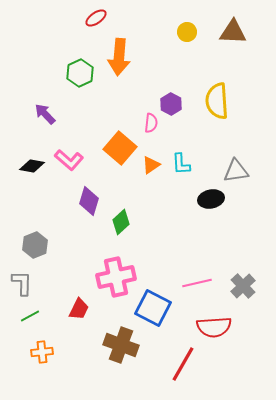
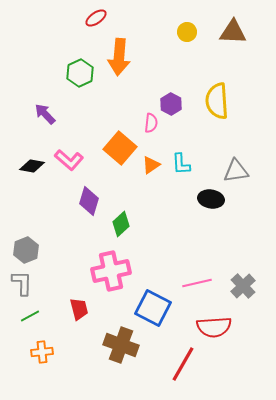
black ellipse: rotated 20 degrees clockwise
green diamond: moved 2 px down
gray hexagon: moved 9 px left, 5 px down
pink cross: moved 5 px left, 6 px up
red trapezoid: rotated 40 degrees counterclockwise
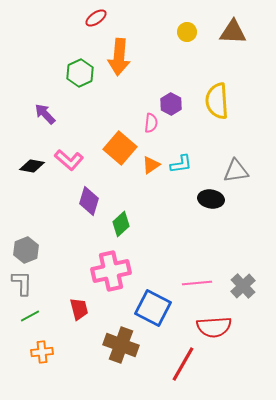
cyan L-shape: rotated 95 degrees counterclockwise
pink line: rotated 8 degrees clockwise
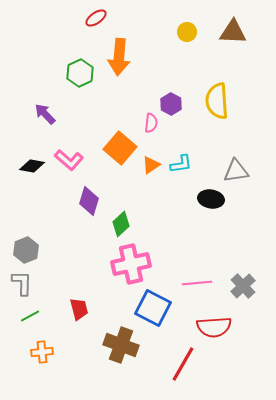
pink cross: moved 20 px right, 7 px up
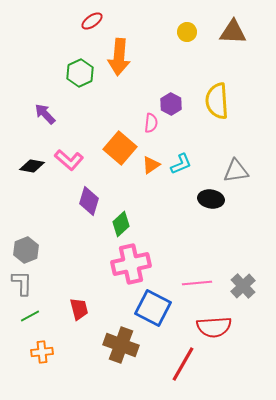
red ellipse: moved 4 px left, 3 px down
cyan L-shape: rotated 15 degrees counterclockwise
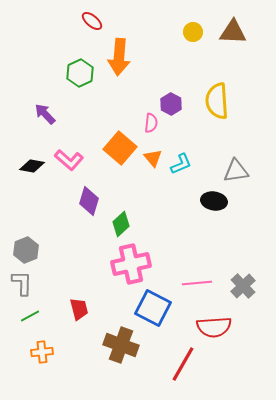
red ellipse: rotated 75 degrees clockwise
yellow circle: moved 6 px right
orange triangle: moved 2 px right, 7 px up; rotated 36 degrees counterclockwise
black ellipse: moved 3 px right, 2 px down
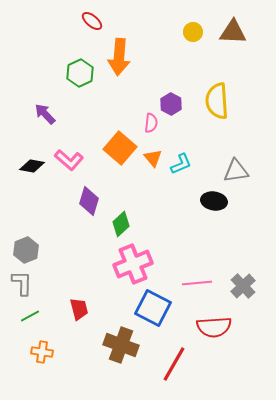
pink cross: moved 2 px right; rotated 9 degrees counterclockwise
orange cross: rotated 15 degrees clockwise
red line: moved 9 px left
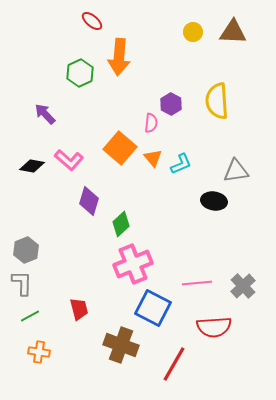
orange cross: moved 3 px left
